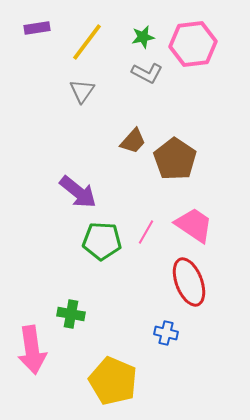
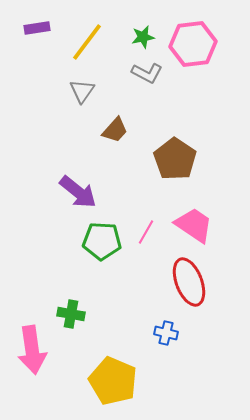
brown trapezoid: moved 18 px left, 11 px up
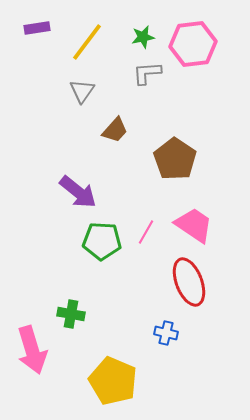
gray L-shape: rotated 148 degrees clockwise
pink arrow: rotated 9 degrees counterclockwise
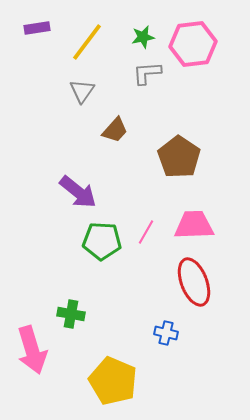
brown pentagon: moved 4 px right, 2 px up
pink trapezoid: rotated 36 degrees counterclockwise
red ellipse: moved 5 px right
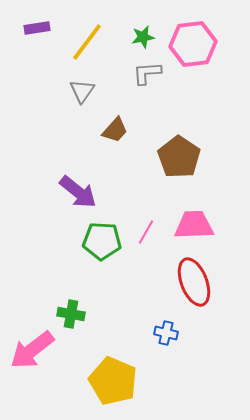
pink arrow: rotated 69 degrees clockwise
